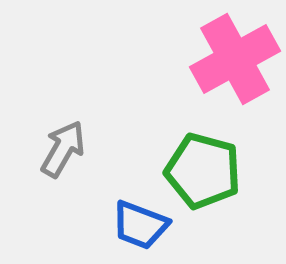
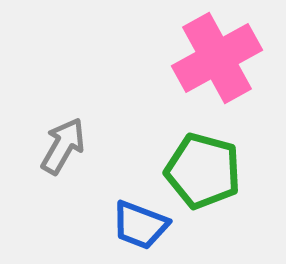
pink cross: moved 18 px left, 1 px up
gray arrow: moved 3 px up
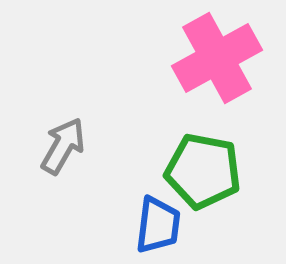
green pentagon: rotated 4 degrees counterclockwise
blue trapezoid: moved 18 px right; rotated 104 degrees counterclockwise
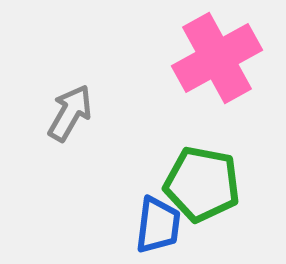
gray arrow: moved 7 px right, 33 px up
green pentagon: moved 1 px left, 13 px down
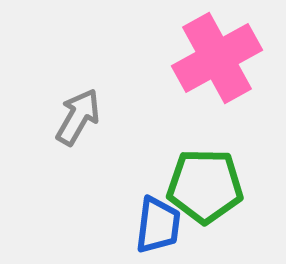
gray arrow: moved 8 px right, 4 px down
green pentagon: moved 3 px right, 2 px down; rotated 10 degrees counterclockwise
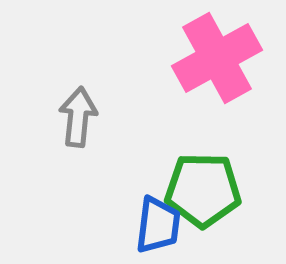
gray arrow: rotated 24 degrees counterclockwise
green pentagon: moved 2 px left, 4 px down
